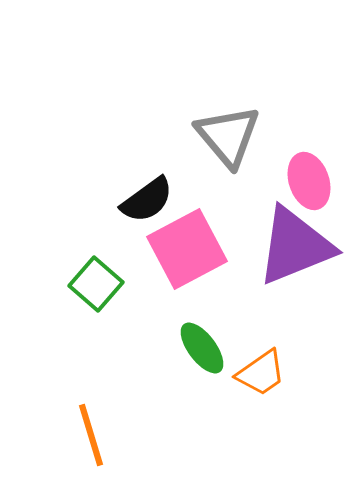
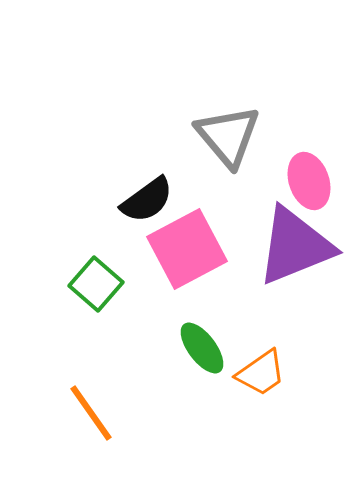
orange line: moved 22 px up; rotated 18 degrees counterclockwise
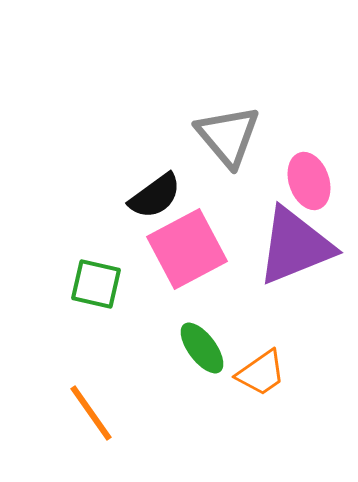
black semicircle: moved 8 px right, 4 px up
green square: rotated 28 degrees counterclockwise
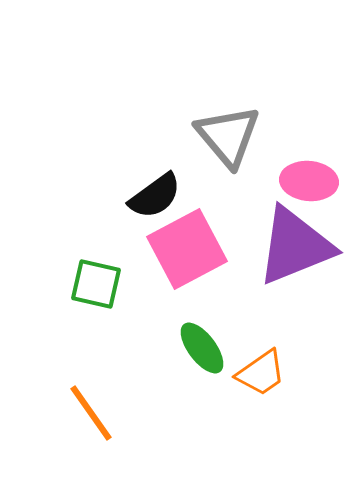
pink ellipse: rotated 66 degrees counterclockwise
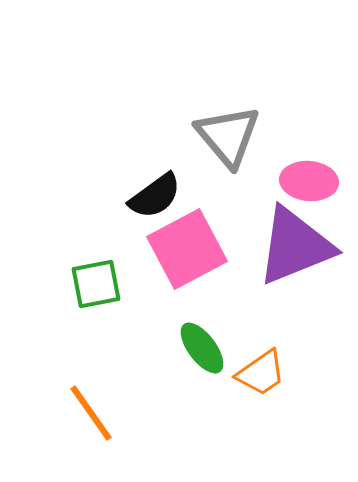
green square: rotated 24 degrees counterclockwise
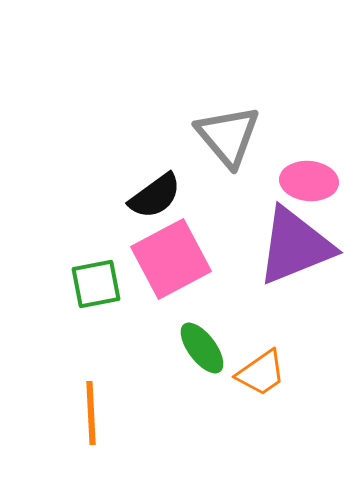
pink square: moved 16 px left, 10 px down
orange line: rotated 32 degrees clockwise
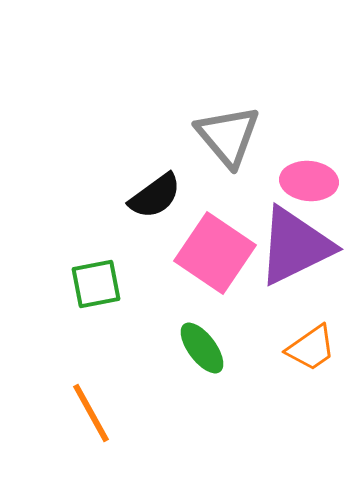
purple triangle: rotated 4 degrees counterclockwise
pink square: moved 44 px right, 6 px up; rotated 28 degrees counterclockwise
orange trapezoid: moved 50 px right, 25 px up
orange line: rotated 26 degrees counterclockwise
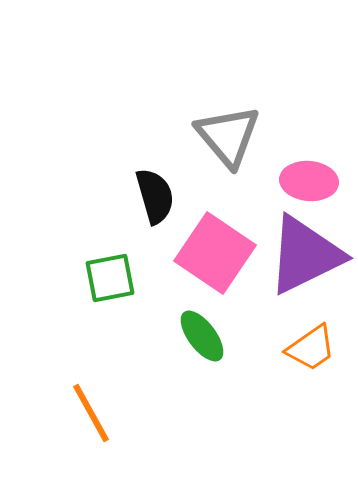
black semicircle: rotated 70 degrees counterclockwise
purple triangle: moved 10 px right, 9 px down
green square: moved 14 px right, 6 px up
green ellipse: moved 12 px up
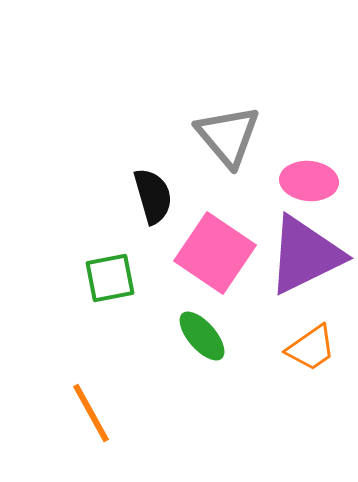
black semicircle: moved 2 px left
green ellipse: rotated 4 degrees counterclockwise
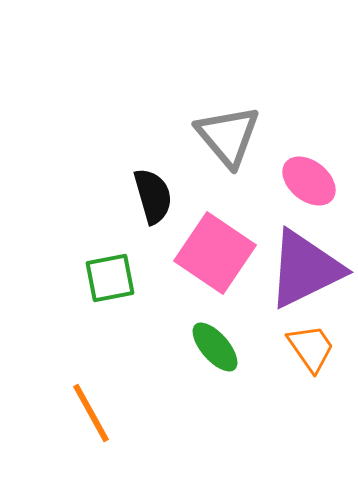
pink ellipse: rotated 34 degrees clockwise
purple triangle: moved 14 px down
green ellipse: moved 13 px right, 11 px down
orange trapezoid: rotated 90 degrees counterclockwise
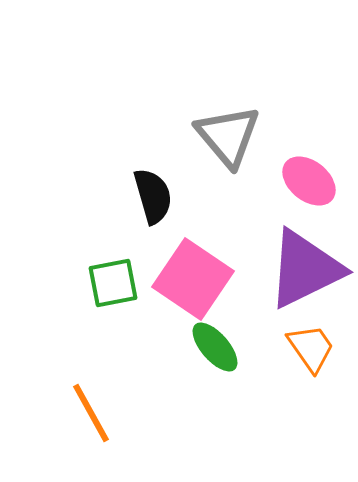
pink square: moved 22 px left, 26 px down
green square: moved 3 px right, 5 px down
